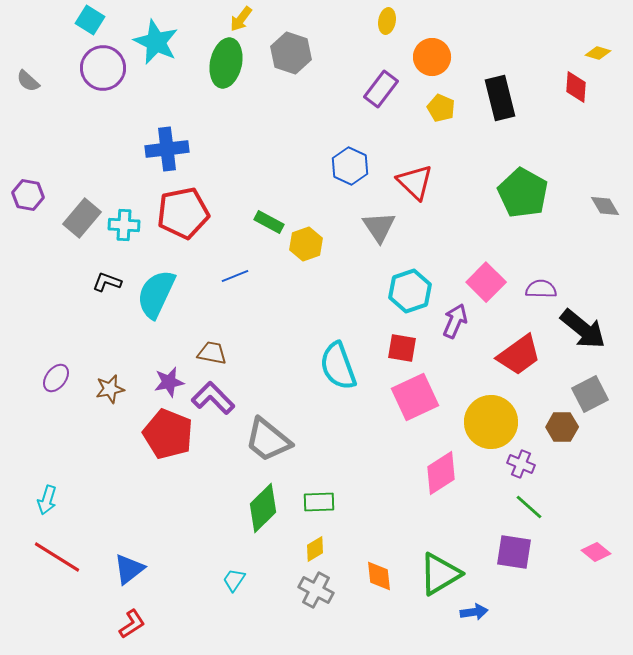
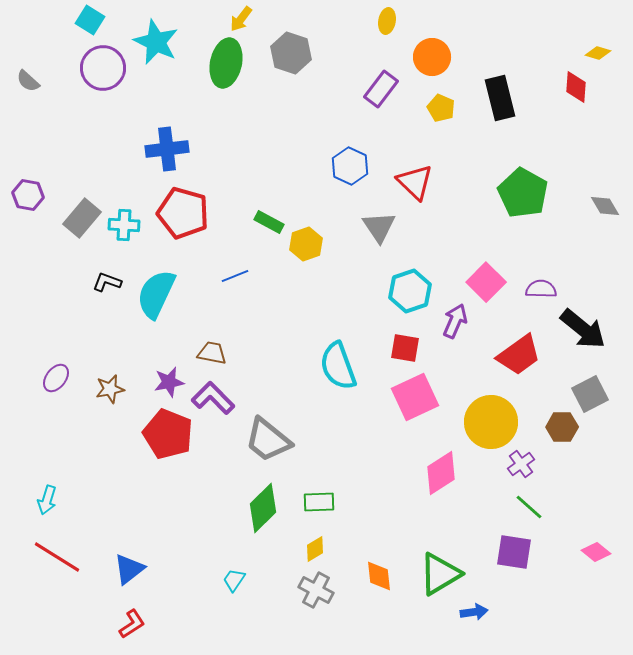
red pentagon at (183, 213): rotated 27 degrees clockwise
red square at (402, 348): moved 3 px right
purple cross at (521, 464): rotated 32 degrees clockwise
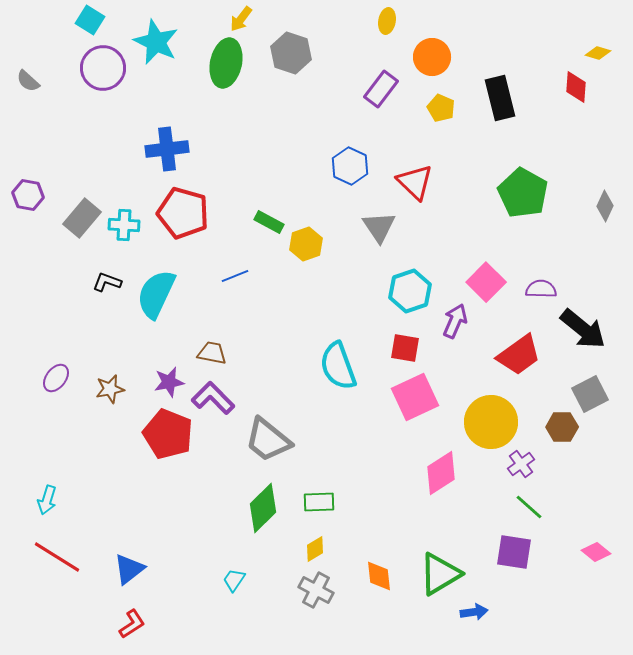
gray diamond at (605, 206): rotated 56 degrees clockwise
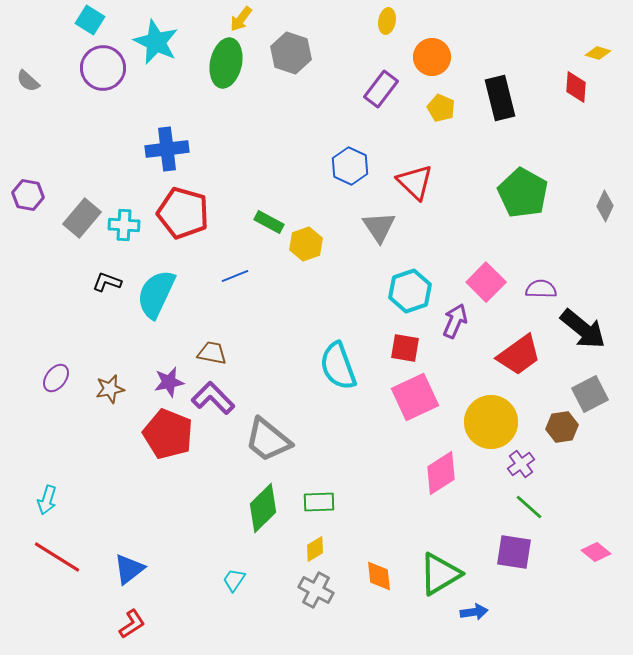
brown hexagon at (562, 427): rotated 8 degrees counterclockwise
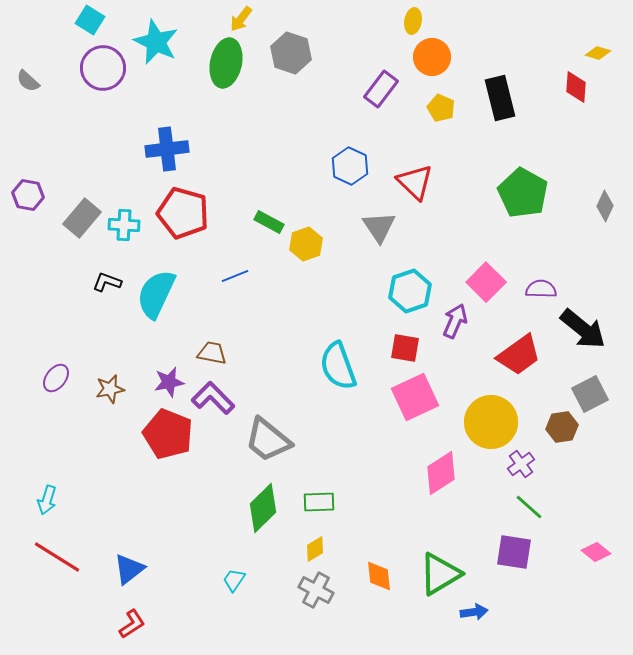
yellow ellipse at (387, 21): moved 26 px right
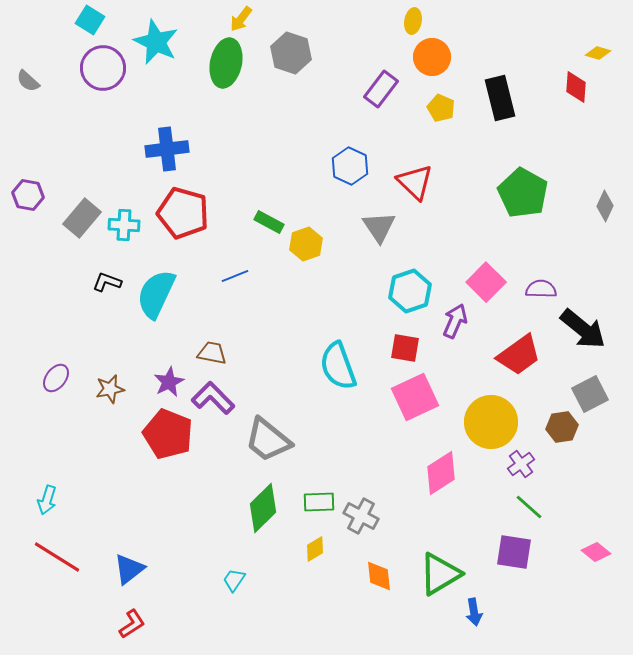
purple star at (169, 382): rotated 16 degrees counterclockwise
gray cross at (316, 590): moved 45 px right, 74 px up
blue arrow at (474, 612): rotated 88 degrees clockwise
